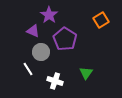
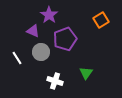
purple pentagon: rotated 20 degrees clockwise
white line: moved 11 px left, 11 px up
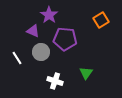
purple pentagon: rotated 25 degrees clockwise
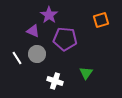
orange square: rotated 14 degrees clockwise
gray circle: moved 4 px left, 2 px down
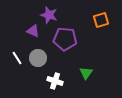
purple star: rotated 18 degrees counterclockwise
gray circle: moved 1 px right, 4 px down
